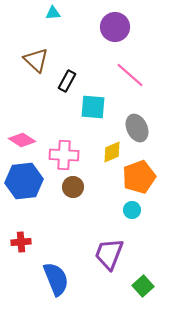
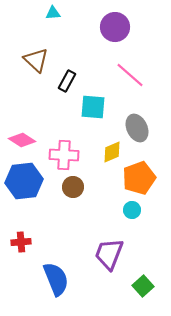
orange pentagon: moved 1 px down
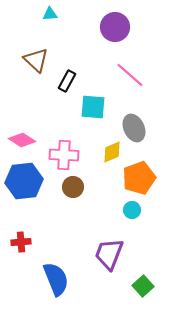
cyan triangle: moved 3 px left, 1 px down
gray ellipse: moved 3 px left
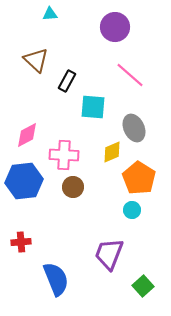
pink diamond: moved 5 px right, 5 px up; rotated 60 degrees counterclockwise
orange pentagon: rotated 20 degrees counterclockwise
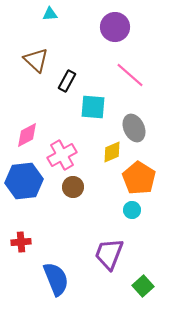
pink cross: moved 2 px left; rotated 32 degrees counterclockwise
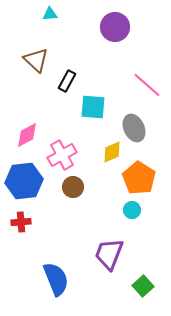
pink line: moved 17 px right, 10 px down
red cross: moved 20 px up
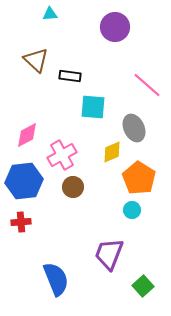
black rectangle: moved 3 px right, 5 px up; rotated 70 degrees clockwise
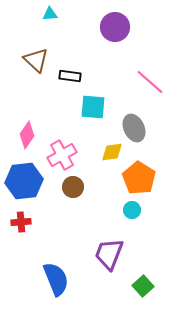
pink line: moved 3 px right, 3 px up
pink diamond: rotated 28 degrees counterclockwise
yellow diamond: rotated 15 degrees clockwise
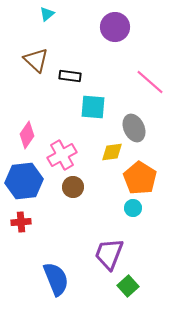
cyan triangle: moved 3 px left; rotated 35 degrees counterclockwise
orange pentagon: moved 1 px right
cyan circle: moved 1 px right, 2 px up
green square: moved 15 px left
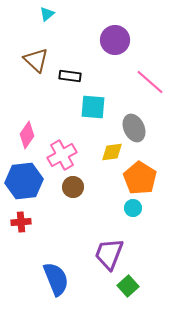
purple circle: moved 13 px down
